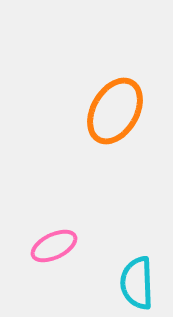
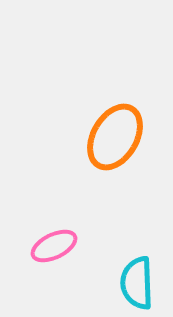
orange ellipse: moved 26 px down
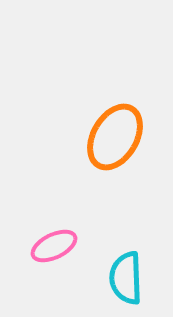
cyan semicircle: moved 11 px left, 5 px up
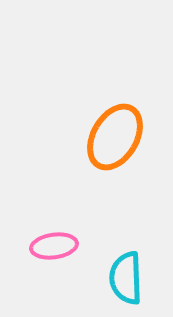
pink ellipse: rotated 18 degrees clockwise
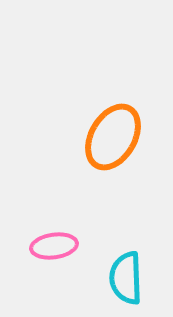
orange ellipse: moved 2 px left
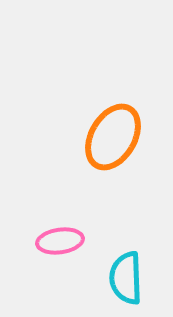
pink ellipse: moved 6 px right, 5 px up
